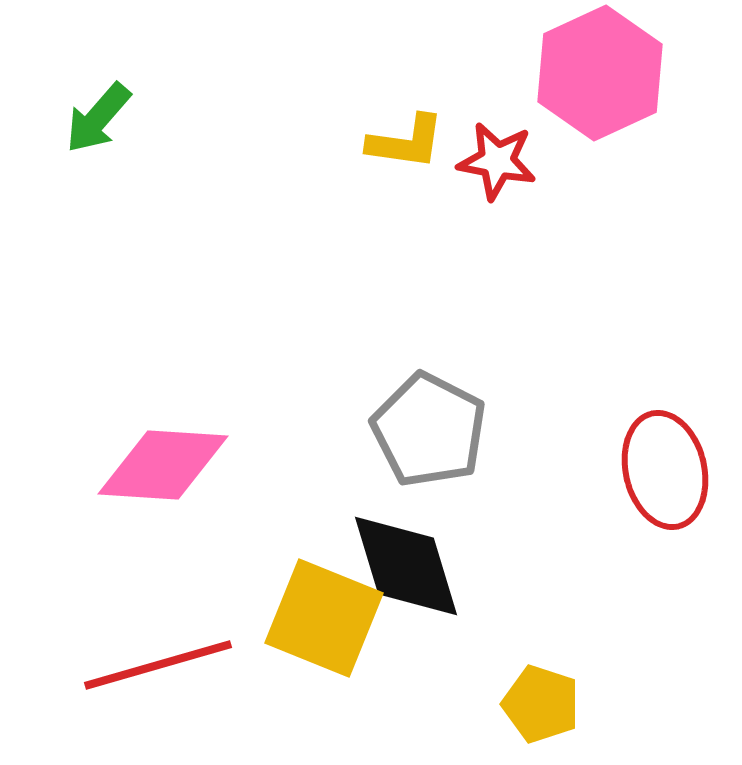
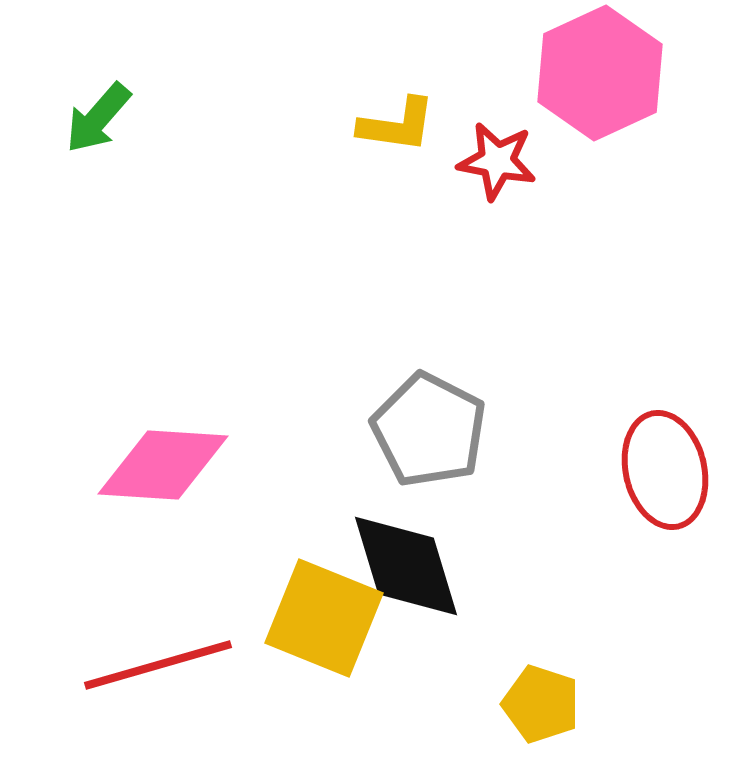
yellow L-shape: moved 9 px left, 17 px up
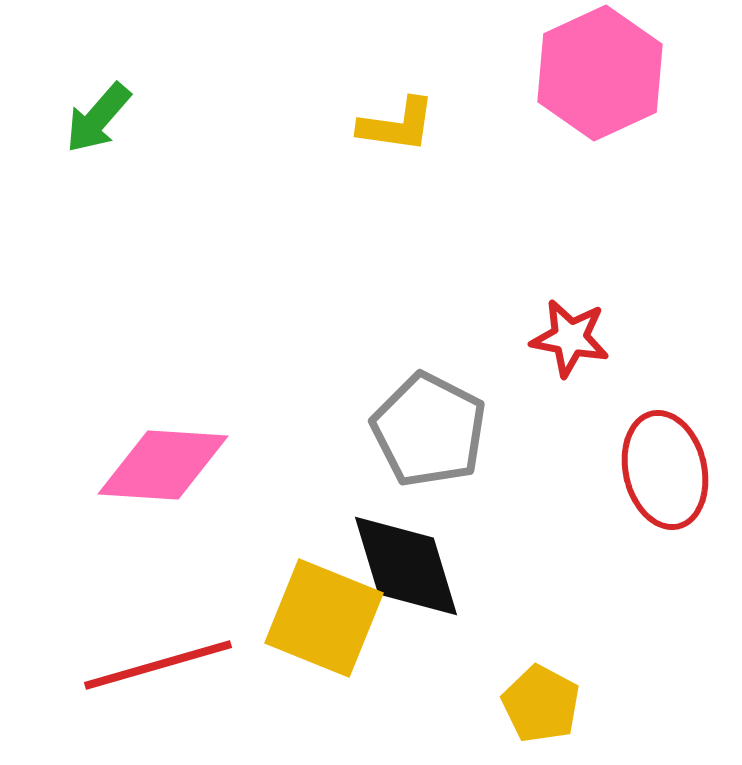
red star: moved 73 px right, 177 px down
yellow pentagon: rotated 10 degrees clockwise
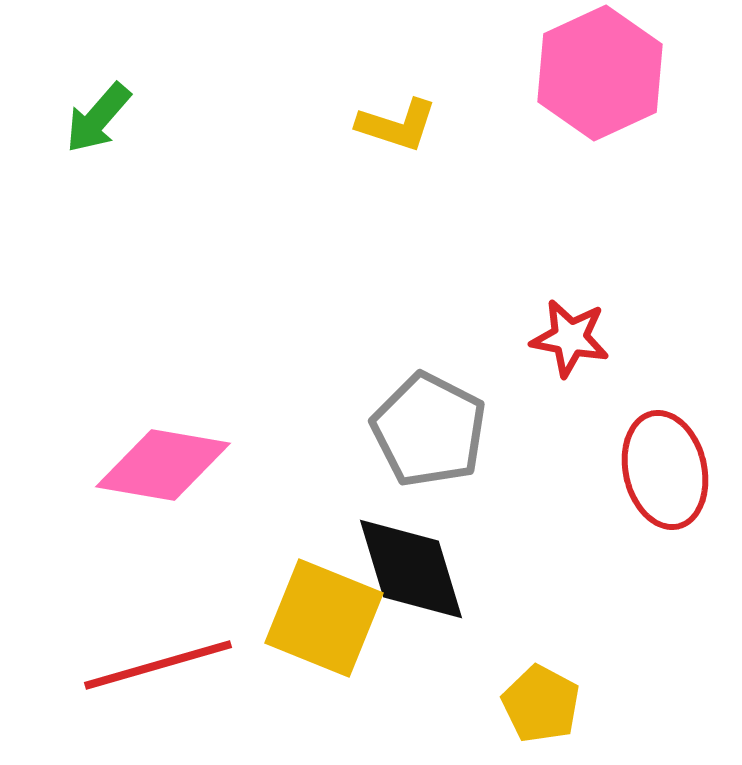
yellow L-shape: rotated 10 degrees clockwise
pink diamond: rotated 6 degrees clockwise
black diamond: moved 5 px right, 3 px down
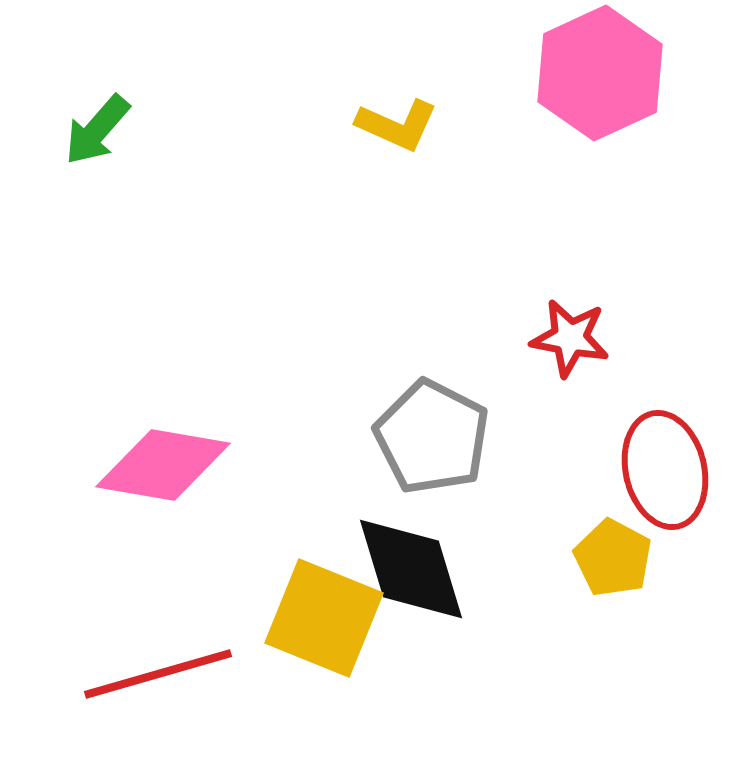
green arrow: moved 1 px left, 12 px down
yellow L-shape: rotated 6 degrees clockwise
gray pentagon: moved 3 px right, 7 px down
red line: moved 9 px down
yellow pentagon: moved 72 px right, 146 px up
